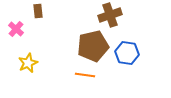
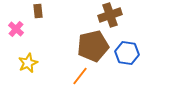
orange line: moved 5 px left, 1 px down; rotated 60 degrees counterclockwise
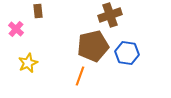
orange line: rotated 18 degrees counterclockwise
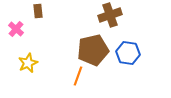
brown pentagon: moved 4 px down
blue hexagon: moved 1 px right
orange line: moved 2 px left
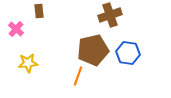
brown rectangle: moved 1 px right
yellow star: rotated 18 degrees clockwise
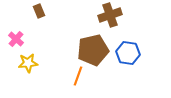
brown rectangle: rotated 16 degrees counterclockwise
pink cross: moved 10 px down
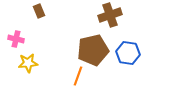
pink cross: rotated 28 degrees counterclockwise
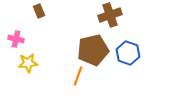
blue hexagon: rotated 10 degrees clockwise
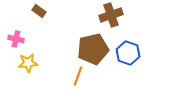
brown rectangle: rotated 32 degrees counterclockwise
brown cross: moved 1 px right
brown pentagon: moved 1 px up
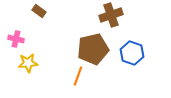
blue hexagon: moved 4 px right
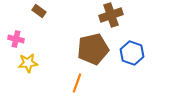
orange line: moved 1 px left, 7 px down
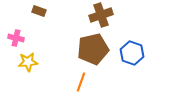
brown rectangle: rotated 16 degrees counterclockwise
brown cross: moved 10 px left
pink cross: moved 1 px up
yellow star: moved 1 px up
orange line: moved 4 px right, 1 px up
